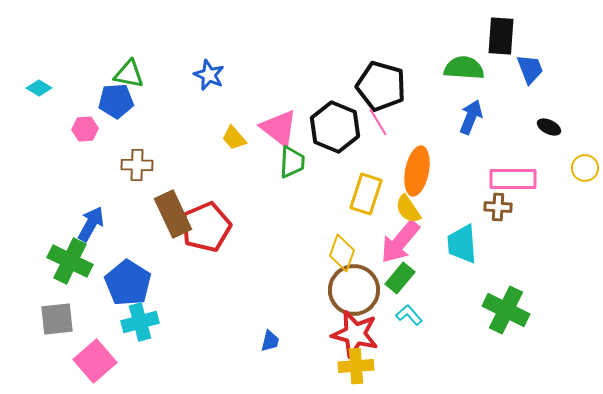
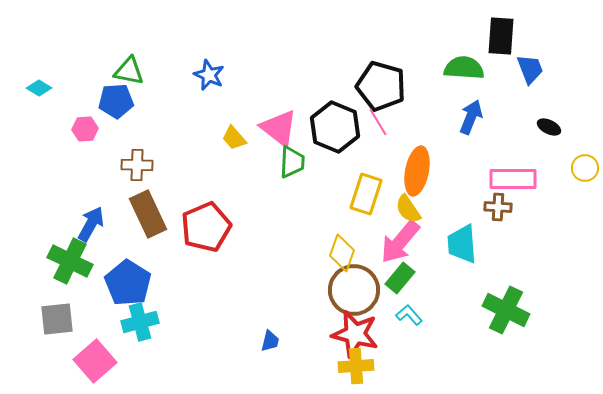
green triangle at (129, 74): moved 3 px up
brown rectangle at (173, 214): moved 25 px left
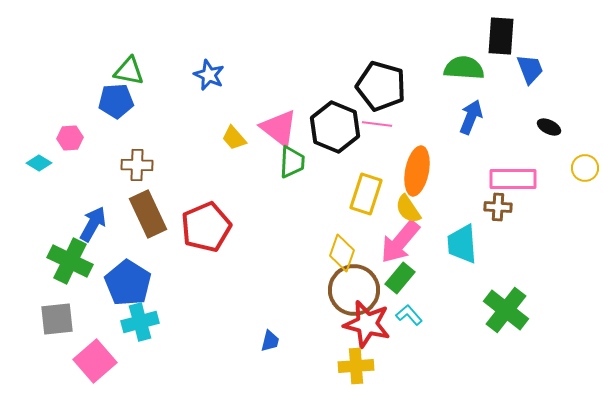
cyan diamond at (39, 88): moved 75 px down
pink line at (378, 122): moved 1 px left, 2 px down; rotated 52 degrees counterclockwise
pink hexagon at (85, 129): moved 15 px left, 9 px down
blue arrow at (91, 224): moved 2 px right
green cross at (506, 310): rotated 12 degrees clockwise
red star at (355, 334): moved 12 px right, 10 px up
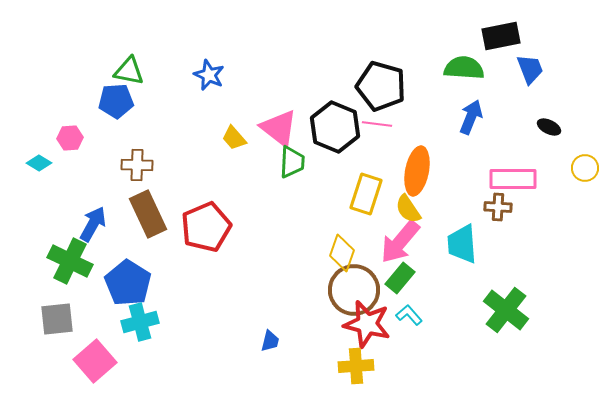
black rectangle at (501, 36): rotated 75 degrees clockwise
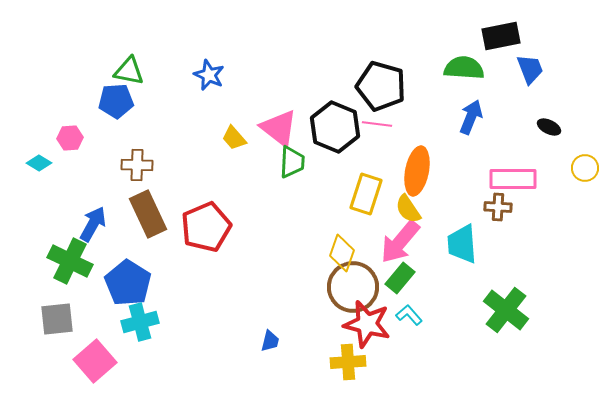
brown circle at (354, 290): moved 1 px left, 3 px up
yellow cross at (356, 366): moved 8 px left, 4 px up
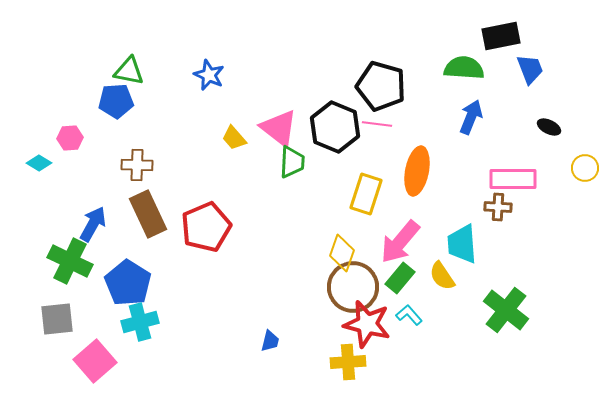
yellow semicircle at (408, 209): moved 34 px right, 67 px down
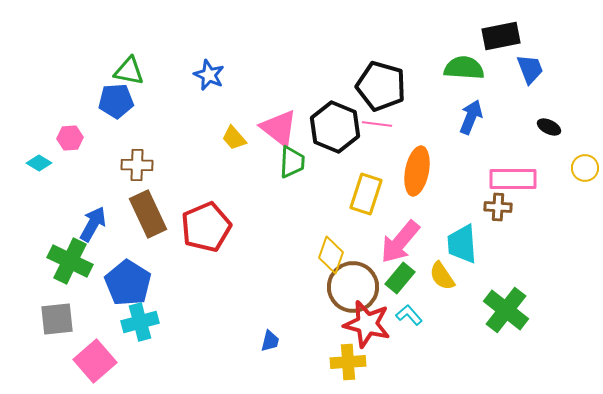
yellow diamond at (342, 253): moved 11 px left, 2 px down
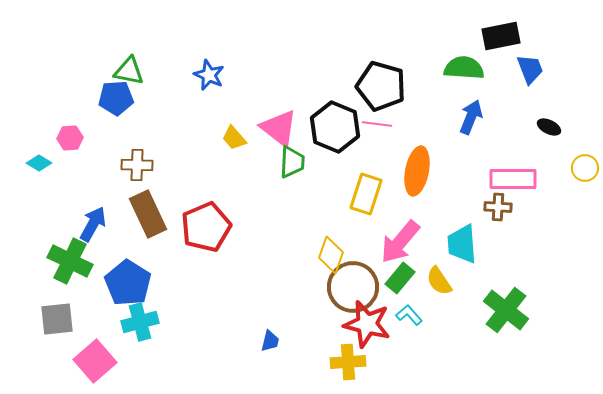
blue pentagon at (116, 101): moved 3 px up
yellow semicircle at (442, 276): moved 3 px left, 5 px down
